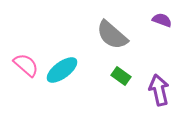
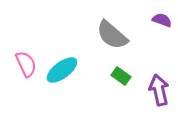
pink semicircle: moved 1 px up; rotated 24 degrees clockwise
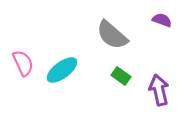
pink semicircle: moved 3 px left, 1 px up
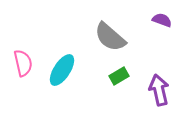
gray semicircle: moved 2 px left, 2 px down
pink semicircle: rotated 12 degrees clockwise
cyan ellipse: rotated 20 degrees counterclockwise
green rectangle: moved 2 px left; rotated 66 degrees counterclockwise
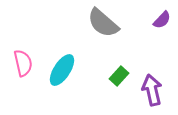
purple semicircle: rotated 114 degrees clockwise
gray semicircle: moved 7 px left, 14 px up
green rectangle: rotated 18 degrees counterclockwise
purple arrow: moved 7 px left
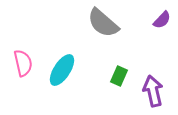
green rectangle: rotated 18 degrees counterclockwise
purple arrow: moved 1 px right, 1 px down
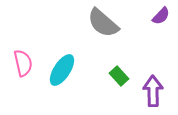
purple semicircle: moved 1 px left, 4 px up
green rectangle: rotated 66 degrees counterclockwise
purple arrow: rotated 12 degrees clockwise
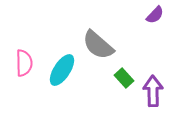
purple semicircle: moved 6 px left, 1 px up
gray semicircle: moved 5 px left, 22 px down
pink semicircle: moved 1 px right; rotated 12 degrees clockwise
green rectangle: moved 5 px right, 2 px down
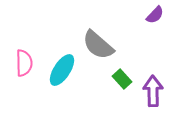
green rectangle: moved 2 px left, 1 px down
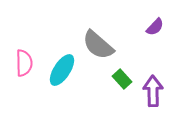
purple semicircle: moved 12 px down
